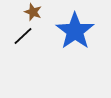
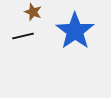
black line: rotated 30 degrees clockwise
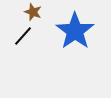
black line: rotated 35 degrees counterclockwise
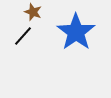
blue star: moved 1 px right, 1 px down
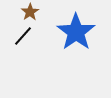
brown star: moved 3 px left; rotated 18 degrees clockwise
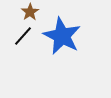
blue star: moved 14 px left, 4 px down; rotated 9 degrees counterclockwise
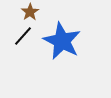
blue star: moved 5 px down
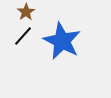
brown star: moved 4 px left
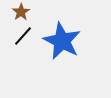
brown star: moved 5 px left
